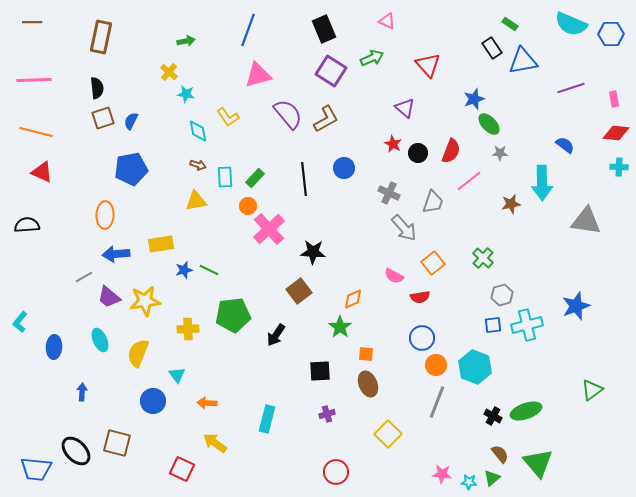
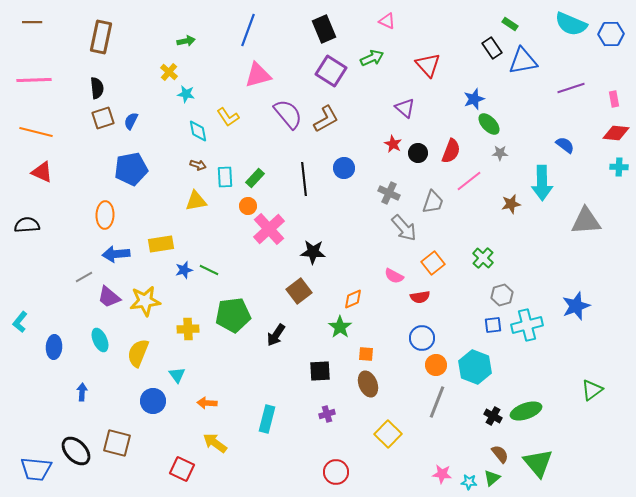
gray triangle at (586, 221): rotated 12 degrees counterclockwise
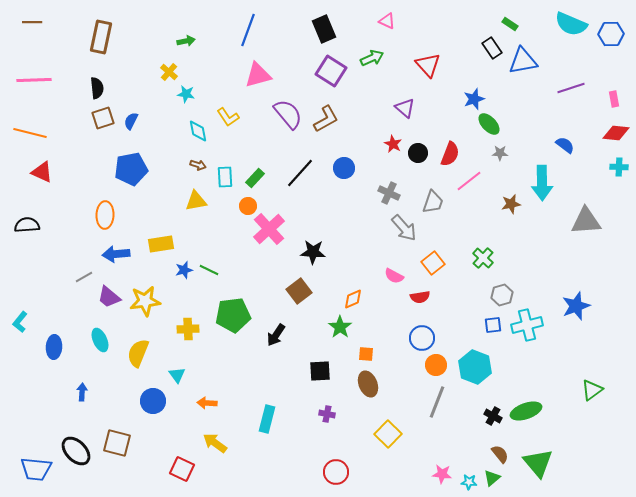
orange line at (36, 132): moved 6 px left, 1 px down
red semicircle at (451, 151): moved 1 px left, 3 px down
black line at (304, 179): moved 4 px left, 6 px up; rotated 48 degrees clockwise
purple cross at (327, 414): rotated 28 degrees clockwise
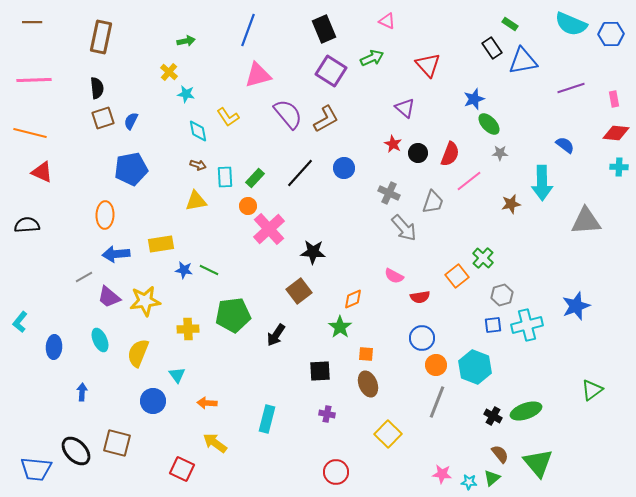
orange square at (433, 263): moved 24 px right, 13 px down
blue star at (184, 270): rotated 24 degrees clockwise
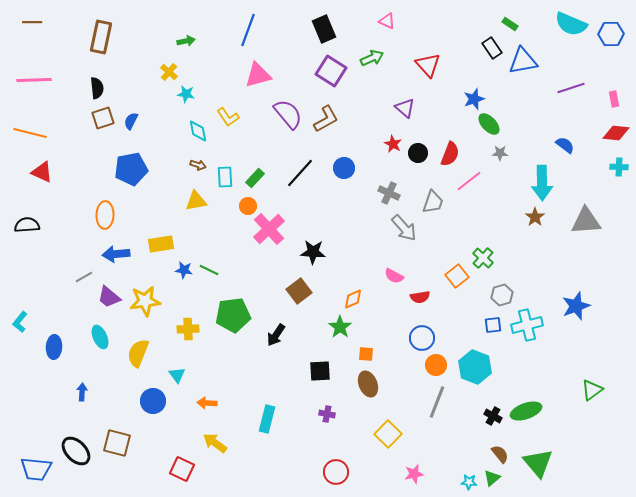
brown star at (511, 204): moved 24 px right, 13 px down; rotated 24 degrees counterclockwise
cyan ellipse at (100, 340): moved 3 px up
pink star at (442, 474): moved 28 px left; rotated 18 degrees counterclockwise
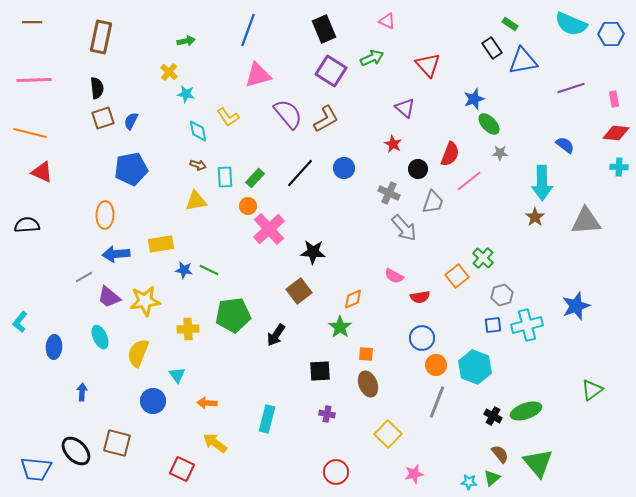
black circle at (418, 153): moved 16 px down
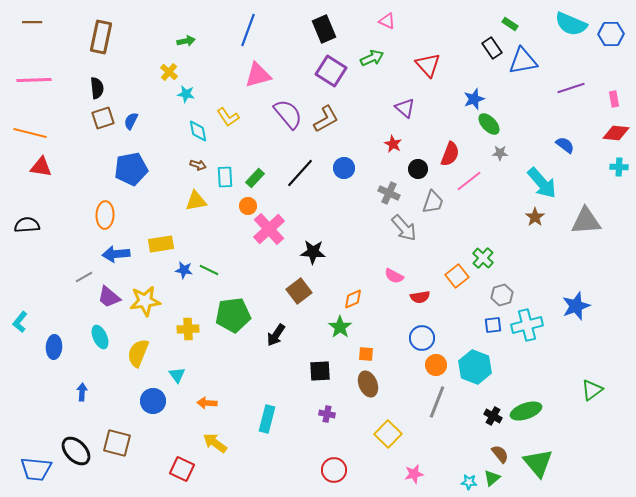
red triangle at (42, 172): moved 1 px left, 5 px up; rotated 15 degrees counterclockwise
cyan arrow at (542, 183): rotated 40 degrees counterclockwise
red circle at (336, 472): moved 2 px left, 2 px up
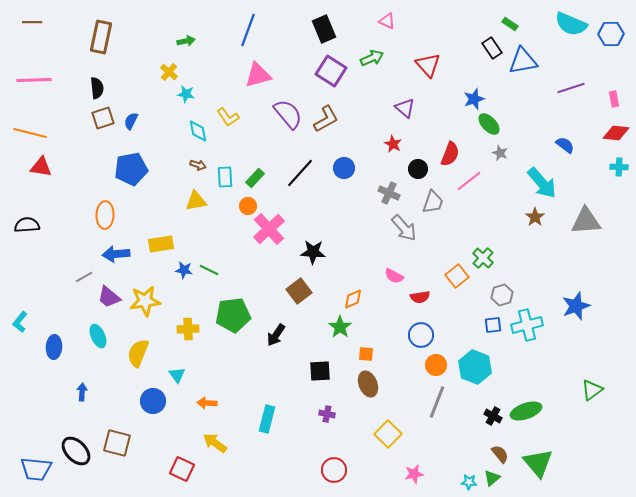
gray star at (500, 153): rotated 21 degrees clockwise
cyan ellipse at (100, 337): moved 2 px left, 1 px up
blue circle at (422, 338): moved 1 px left, 3 px up
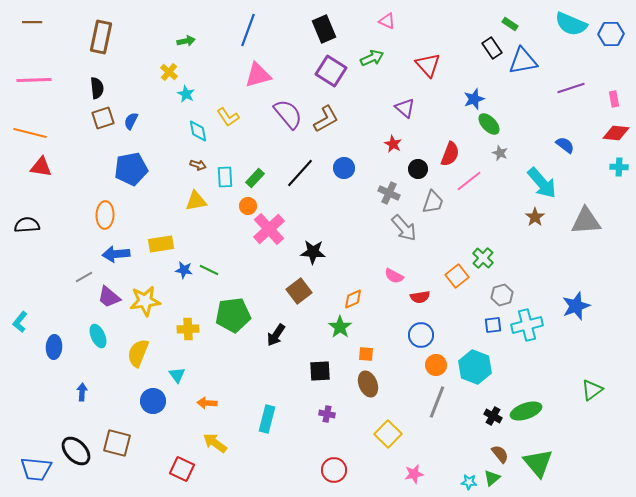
cyan star at (186, 94): rotated 18 degrees clockwise
